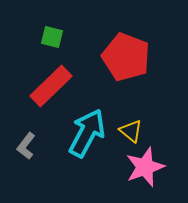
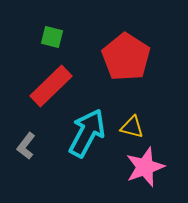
red pentagon: rotated 12 degrees clockwise
yellow triangle: moved 1 px right, 4 px up; rotated 25 degrees counterclockwise
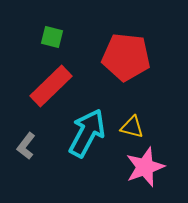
red pentagon: rotated 27 degrees counterclockwise
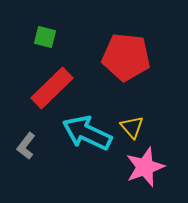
green square: moved 7 px left
red rectangle: moved 1 px right, 2 px down
yellow triangle: rotated 35 degrees clockwise
cyan arrow: rotated 93 degrees counterclockwise
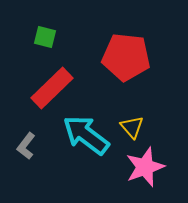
cyan arrow: moved 1 px left, 2 px down; rotated 12 degrees clockwise
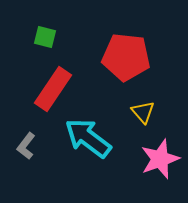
red rectangle: moved 1 px right, 1 px down; rotated 12 degrees counterclockwise
yellow triangle: moved 11 px right, 15 px up
cyan arrow: moved 2 px right, 3 px down
pink star: moved 15 px right, 8 px up
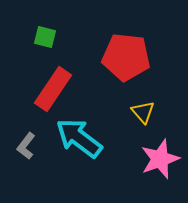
cyan arrow: moved 9 px left
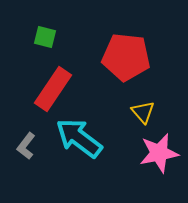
pink star: moved 1 px left, 6 px up; rotated 9 degrees clockwise
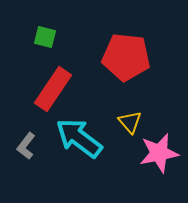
yellow triangle: moved 13 px left, 10 px down
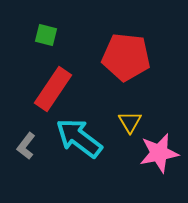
green square: moved 1 px right, 2 px up
yellow triangle: rotated 10 degrees clockwise
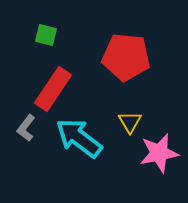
gray L-shape: moved 18 px up
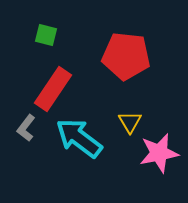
red pentagon: moved 1 px up
